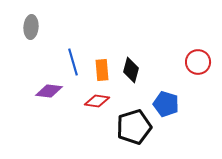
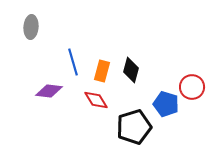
red circle: moved 6 px left, 25 px down
orange rectangle: moved 1 px down; rotated 20 degrees clockwise
red diamond: moved 1 px left, 1 px up; rotated 50 degrees clockwise
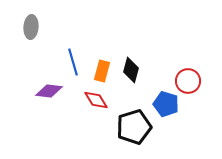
red circle: moved 4 px left, 6 px up
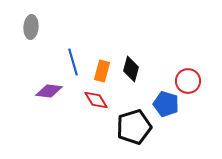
black diamond: moved 1 px up
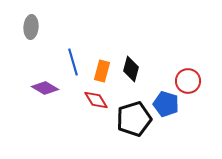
purple diamond: moved 4 px left, 3 px up; rotated 24 degrees clockwise
black pentagon: moved 8 px up
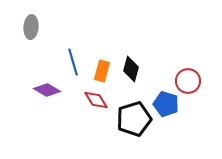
purple diamond: moved 2 px right, 2 px down
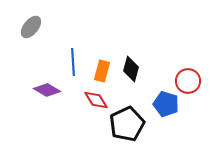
gray ellipse: rotated 35 degrees clockwise
blue line: rotated 12 degrees clockwise
black pentagon: moved 7 px left, 5 px down; rotated 8 degrees counterclockwise
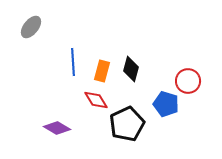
purple diamond: moved 10 px right, 38 px down
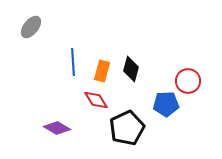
blue pentagon: rotated 20 degrees counterclockwise
black pentagon: moved 4 px down
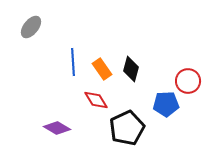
orange rectangle: moved 2 px up; rotated 50 degrees counterclockwise
